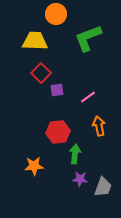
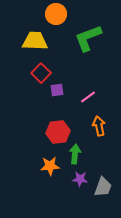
orange star: moved 16 px right
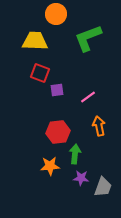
red square: moved 1 px left; rotated 24 degrees counterclockwise
purple star: moved 1 px right, 1 px up
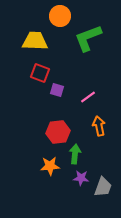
orange circle: moved 4 px right, 2 px down
purple square: rotated 24 degrees clockwise
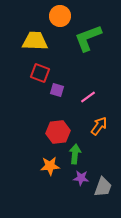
orange arrow: rotated 48 degrees clockwise
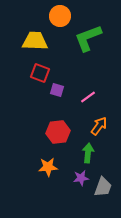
green arrow: moved 13 px right, 1 px up
orange star: moved 2 px left, 1 px down
purple star: rotated 14 degrees counterclockwise
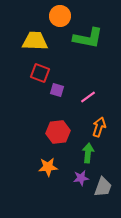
green L-shape: rotated 148 degrees counterclockwise
orange arrow: moved 1 px down; rotated 18 degrees counterclockwise
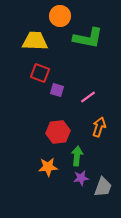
green arrow: moved 11 px left, 3 px down
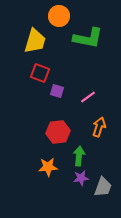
orange circle: moved 1 px left
yellow trapezoid: rotated 104 degrees clockwise
purple square: moved 1 px down
green arrow: moved 2 px right
